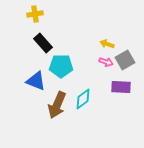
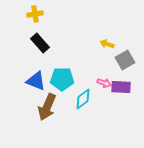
black rectangle: moved 3 px left
pink arrow: moved 2 px left, 21 px down
cyan pentagon: moved 1 px right, 13 px down
brown arrow: moved 10 px left, 2 px down
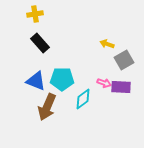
gray square: moved 1 px left
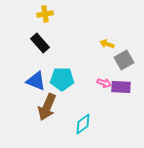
yellow cross: moved 10 px right
cyan diamond: moved 25 px down
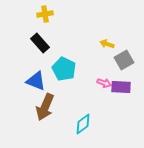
cyan pentagon: moved 2 px right, 10 px up; rotated 25 degrees clockwise
brown arrow: moved 2 px left
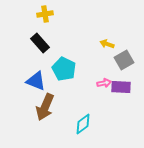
pink arrow: rotated 32 degrees counterclockwise
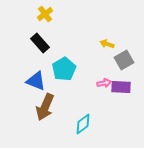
yellow cross: rotated 28 degrees counterclockwise
cyan pentagon: rotated 15 degrees clockwise
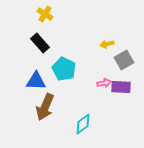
yellow cross: rotated 21 degrees counterclockwise
yellow arrow: rotated 32 degrees counterclockwise
cyan pentagon: rotated 15 degrees counterclockwise
blue triangle: rotated 20 degrees counterclockwise
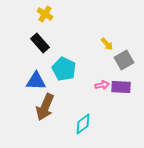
yellow arrow: rotated 120 degrees counterclockwise
pink arrow: moved 2 px left, 2 px down
